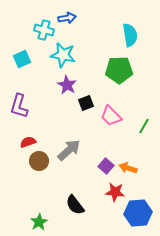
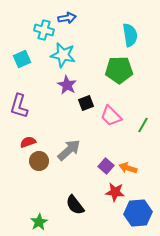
green line: moved 1 px left, 1 px up
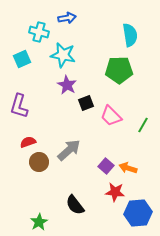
cyan cross: moved 5 px left, 2 px down
brown circle: moved 1 px down
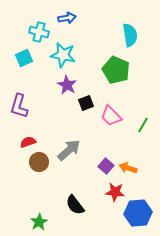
cyan square: moved 2 px right, 1 px up
green pentagon: moved 3 px left; rotated 24 degrees clockwise
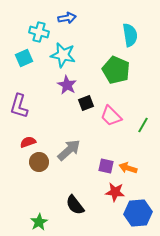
purple square: rotated 28 degrees counterclockwise
